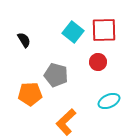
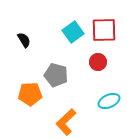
cyan square: rotated 15 degrees clockwise
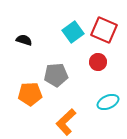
red square: rotated 24 degrees clockwise
black semicircle: rotated 42 degrees counterclockwise
gray pentagon: rotated 20 degrees counterclockwise
cyan ellipse: moved 1 px left, 1 px down
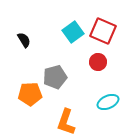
red square: moved 1 px left, 1 px down
black semicircle: rotated 42 degrees clockwise
gray pentagon: moved 1 px left, 2 px down; rotated 10 degrees counterclockwise
orange L-shape: rotated 28 degrees counterclockwise
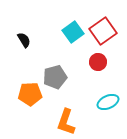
red square: rotated 32 degrees clockwise
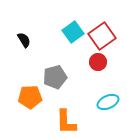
red square: moved 1 px left, 5 px down
orange pentagon: moved 3 px down
orange L-shape: rotated 20 degrees counterclockwise
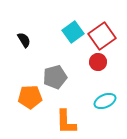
cyan ellipse: moved 3 px left, 1 px up
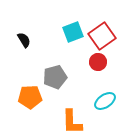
cyan square: rotated 15 degrees clockwise
cyan ellipse: rotated 10 degrees counterclockwise
orange L-shape: moved 6 px right
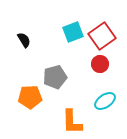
red circle: moved 2 px right, 2 px down
